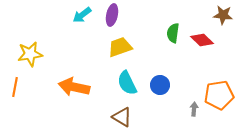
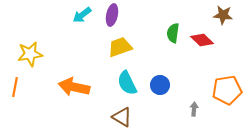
orange pentagon: moved 8 px right, 5 px up
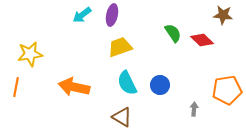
green semicircle: rotated 138 degrees clockwise
orange line: moved 1 px right
